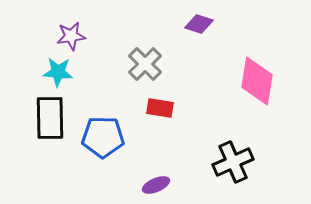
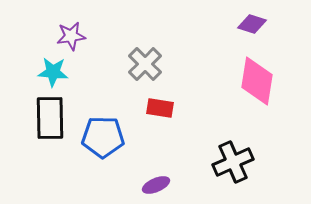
purple diamond: moved 53 px right
cyan star: moved 5 px left
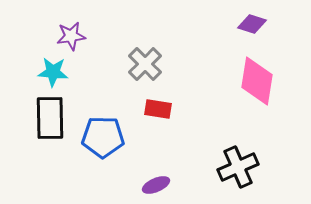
red rectangle: moved 2 px left, 1 px down
black cross: moved 5 px right, 5 px down
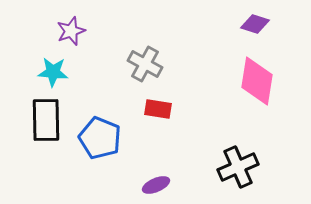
purple diamond: moved 3 px right
purple star: moved 5 px up; rotated 12 degrees counterclockwise
gray cross: rotated 16 degrees counterclockwise
black rectangle: moved 4 px left, 2 px down
blue pentagon: moved 3 px left, 1 px down; rotated 21 degrees clockwise
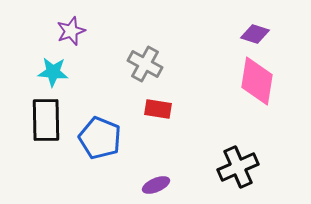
purple diamond: moved 10 px down
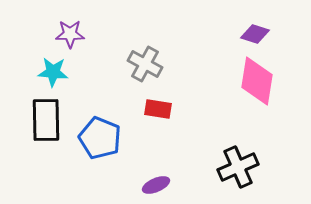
purple star: moved 1 px left, 3 px down; rotated 20 degrees clockwise
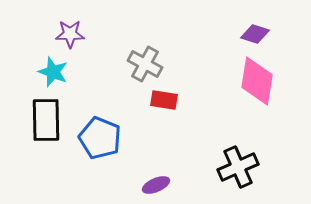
cyan star: rotated 16 degrees clockwise
red rectangle: moved 6 px right, 9 px up
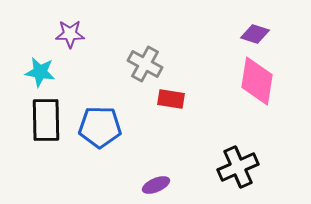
cyan star: moved 13 px left; rotated 12 degrees counterclockwise
red rectangle: moved 7 px right, 1 px up
blue pentagon: moved 11 px up; rotated 21 degrees counterclockwise
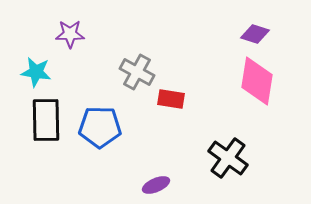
gray cross: moved 8 px left, 8 px down
cyan star: moved 4 px left
black cross: moved 10 px left, 9 px up; rotated 30 degrees counterclockwise
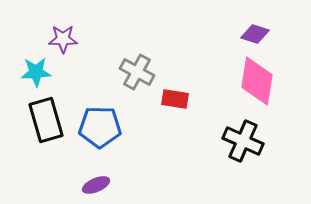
purple star: moved 7 px left, 5 px down
cyan star: rotated 12 degrees counterclockwise
red rectangle: moved 4 px right
black rectangle: rotated 15 degrees counterclockwise
black cross: moved 15 px right, 17 px up; rotated 12 degrees counterclockwise
purple ellipse: moved 60 px left
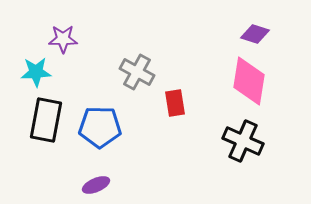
pink diamond: moved 8 px left
red rectangle: moved 4 px down; rotated 72 degrees clockwise
black rectangle: rotated 27 degrees clockwise
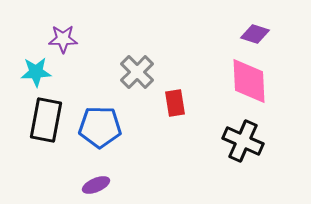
gray cross: rotated 16 degrees clockwise
pink diamond: rotated 12 degrees counterclockwise
